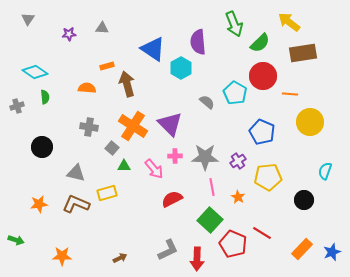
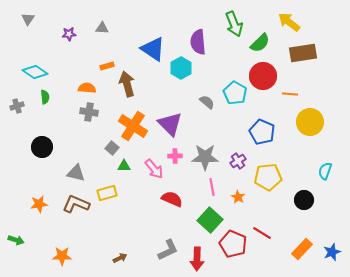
gray cross at (89, 127): moved 15 px up
red semicircle at (172, 199): rotated 50 degrees clockwise
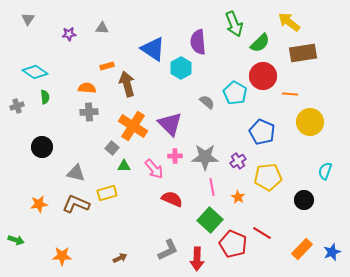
gray cross at (89, 112): rotated 12 degrees counterclockwise
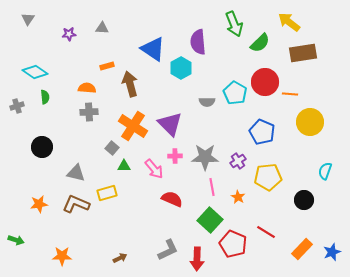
red circle at (263, 76): moved 2 px right, 6 px down
brown arrow at (127, 84): moved 3 px right
gray semicircle at (207, 102): rotated 140 degrees clockwise
red line at (262, 233): moved 4 px right, 1 px up
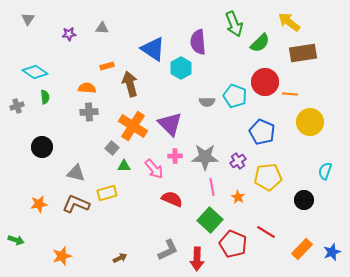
cyan pentagon at (235, 93): moved 3 px down; rotated 10 degrees counterclockwise
orange star at (62, 256): rotated 18 degrees counterclockwise
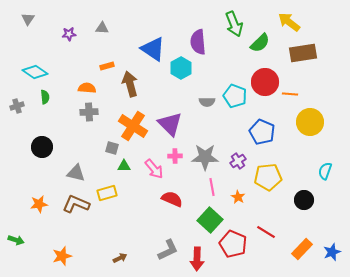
gray square at (112, 148): rotated 24 degrees counterclockwise
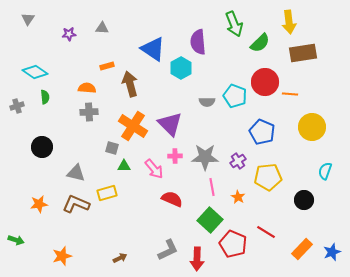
yellow arrow at (289, 22): rotated 135 degrees counterclockwise
yellow circle at (310, 122): moved 2 px right, 5 px down
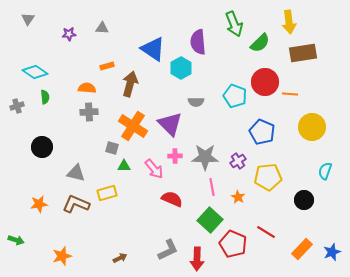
brown arrow at (130, 84): rotated 30 degrees clockwise
gray semicircle at (207, 102): moved 11 px left
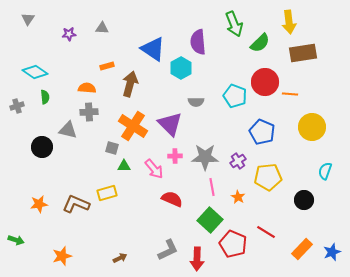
gray triangle at (76, 173): moved 8 px left, 43 px up
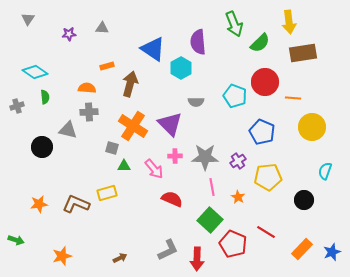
orange line at (290, 94): moved 3 px right, 4 px down
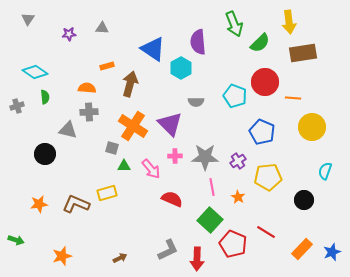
black circle at (42, 147): moved 3 px right, 7 px down
pink arrow at (154, 169): moved 3 px left
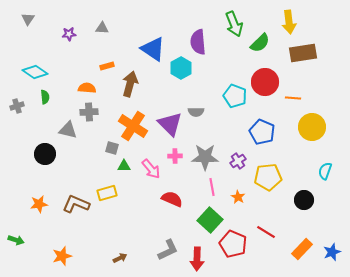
gray semicircle at (196, 102): moved 10 px down
